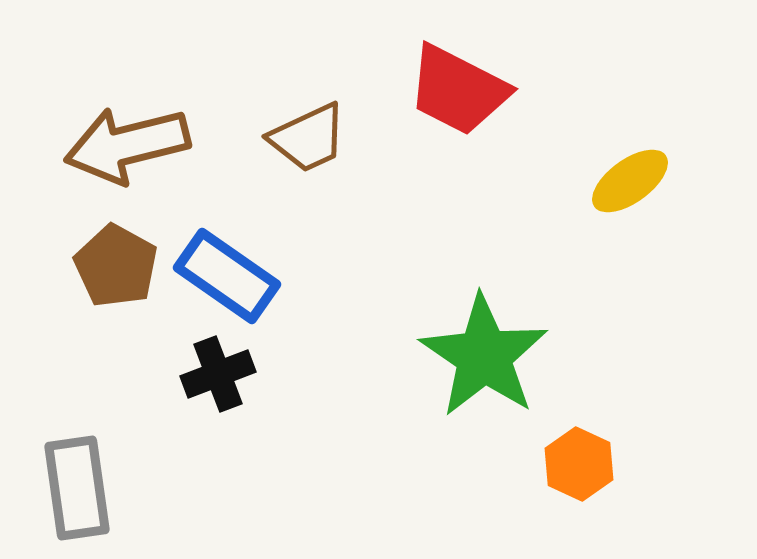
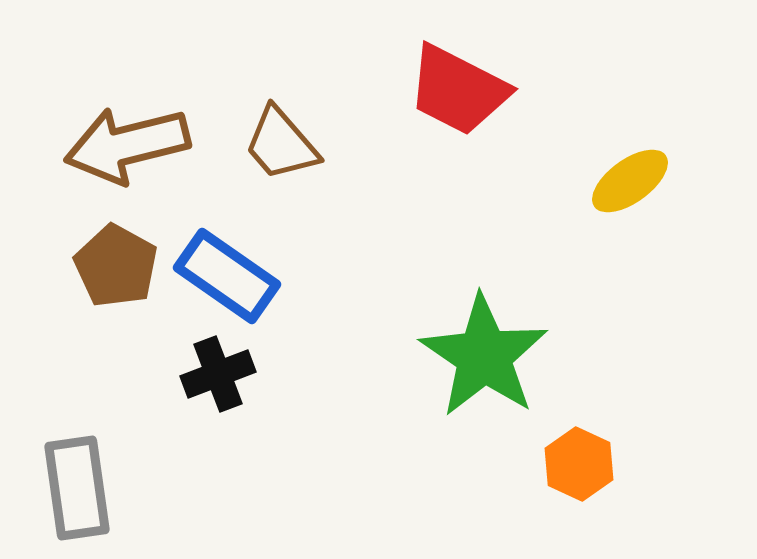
brown trapezoid: moved 27 px left, 6 px down; rotated 74 degrees clockwise
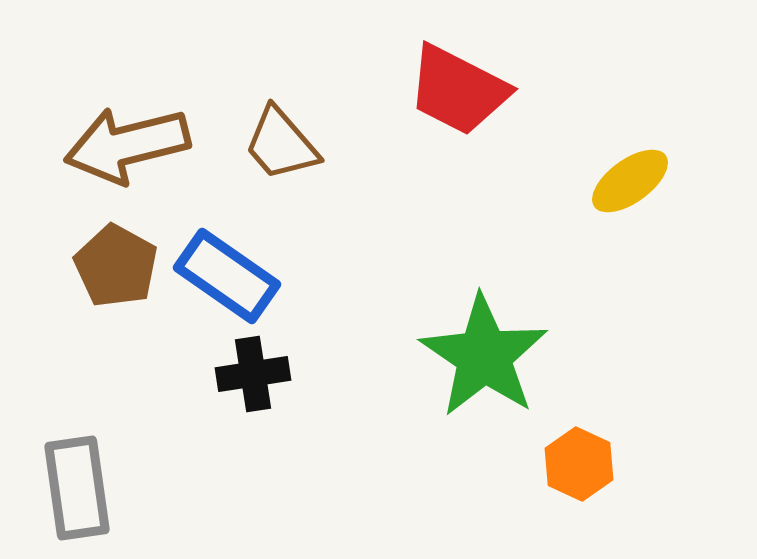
black cross: moved 35 px right; rotated 12 degrees clockwise
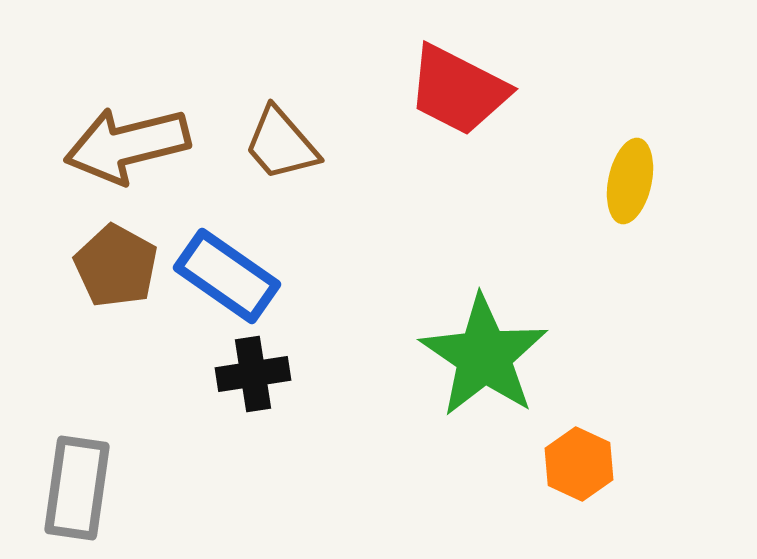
yellow ellipse: rotated 42 degrees counterclockwise
gray rectangle: rotated 16 degrees clockwise
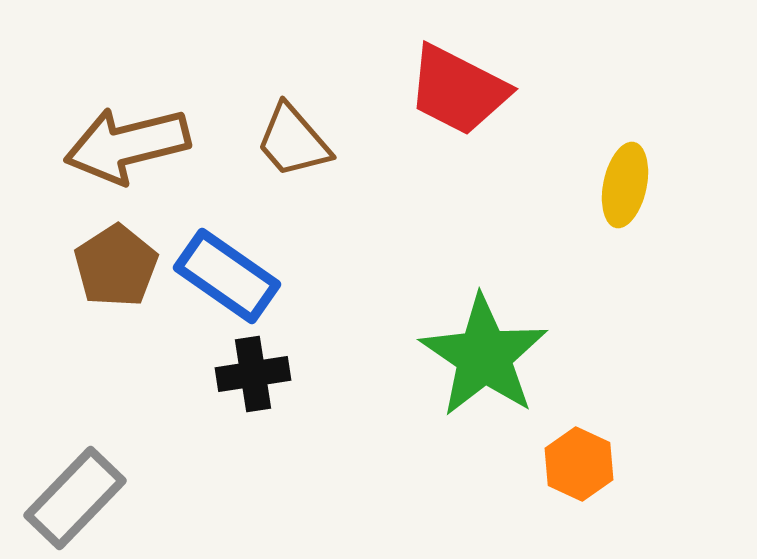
brown trapezoid: moved 12 px right, 3 px up
yellow ellipse: moved 5 px left, 4 px down
brown pentagon: rotated 10 degrees clockwise
gray rectangle: moved 2 px left, 10 px down; rotated 36 degrees clockwise
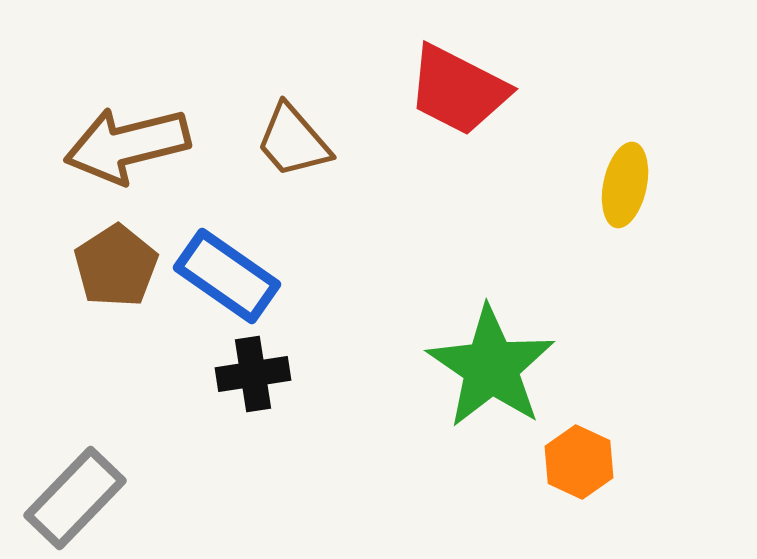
green star: moved 7 px right, 11 px down
orange hexagon: moved 2 px up
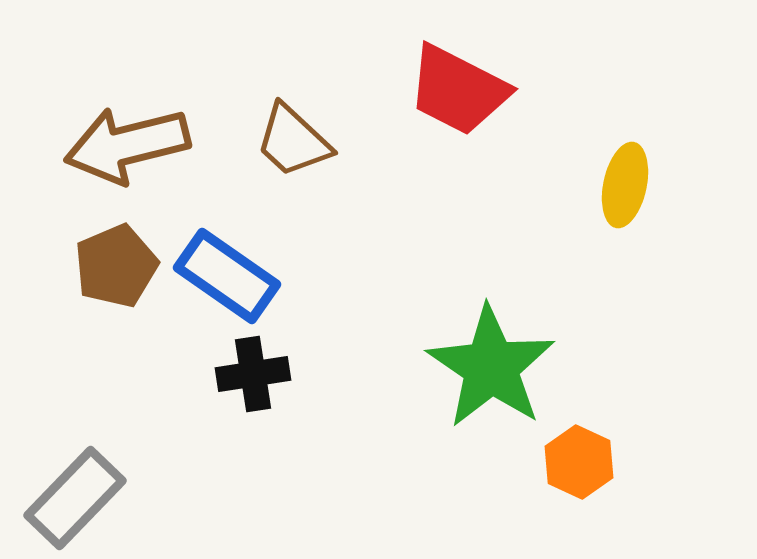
brown trapezoid: rotated 6 degrees counterclockwise
brown pentagon: rotated 10 degrees clockwise
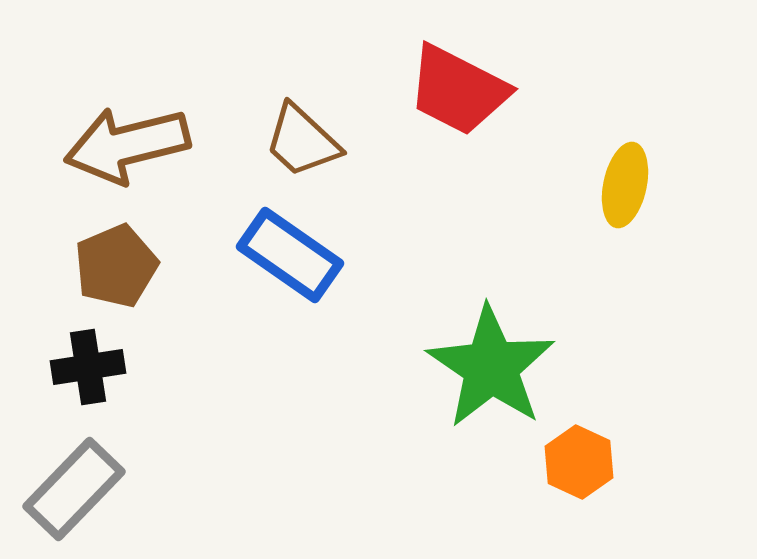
brown trapezoid: moved 9 px right
blue rectangle: moved 63 px right, 21 px up
black cross: moved 165 px left, 7 px up
gray rectangle: moved 1 px left, 9 px up
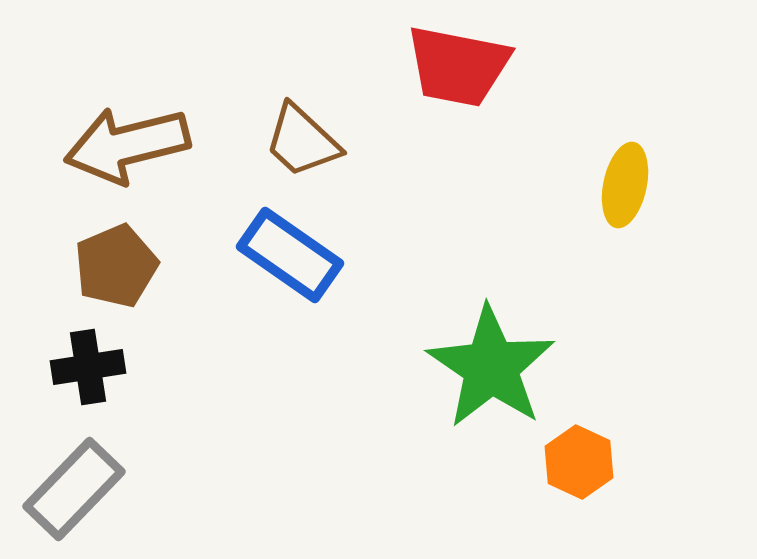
red trapezoid: moved 24 px up; rotated 16 degrees counterclockwise
